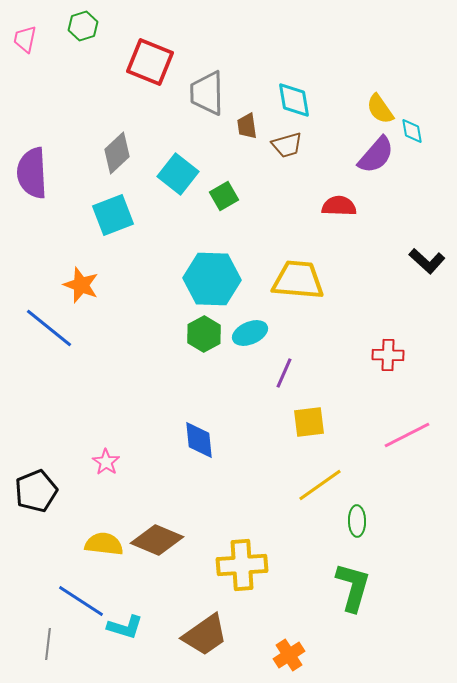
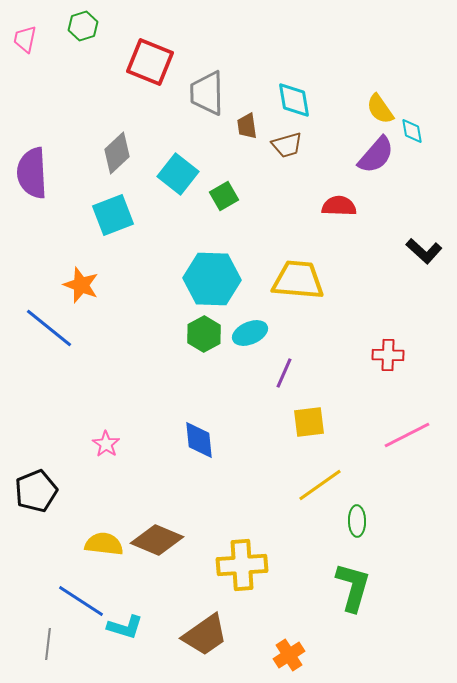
black L-shape at (427, 261): moved 3 px left, 10 px up
pink star at (106, 462): moved 18 px up
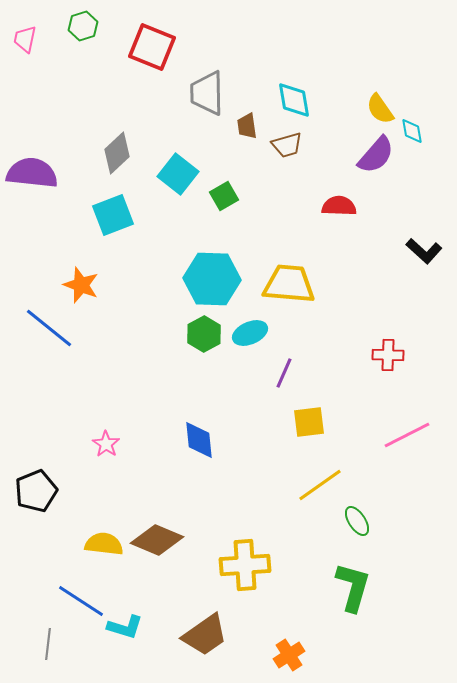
red square at (150, 62): moved 2 px right, 15 px up
purple semicircle at (32, 173): rotated 99 degrees clockwise
yellow trapezoid at (298, 280): moved 9 px left, 4 px down
green ellipse at (357, 521): rotated 32 degrees counterclockwise
yellow cross at (242, 565): moved 3 px right
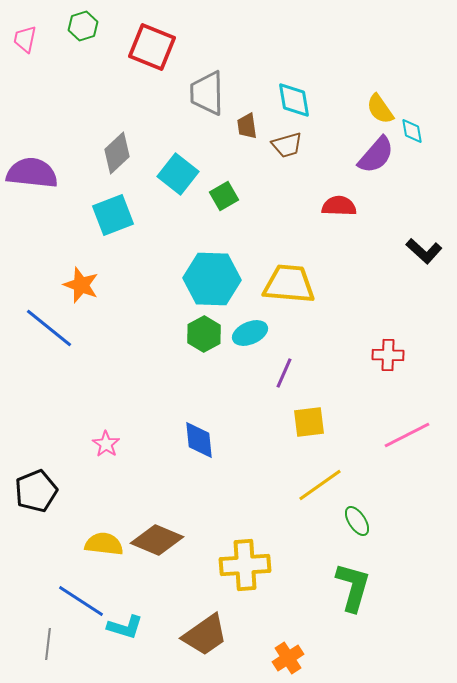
orange cross at (289, 655): moved 1 px left, 3 px down
